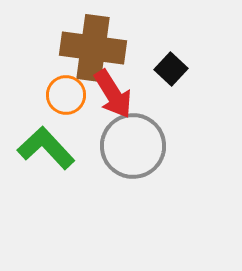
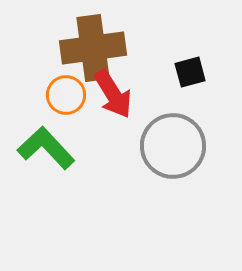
brown cross: rotated 16 degrees counterclockwise
black square: moved 19 px right, 3 px down; rotated 32 degrees clockwise
gray circle: moved 40 px right
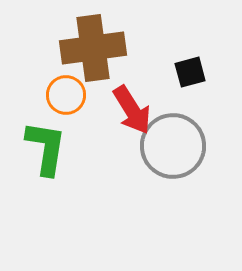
red arrow: moved 19 px right, 16 px down
green L-shape: rotated 52 degrees clockwise
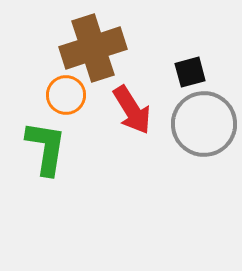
brown cross: rotated 10 degrees counterclockwise
gray circle: moved 31 px right, 22 px up
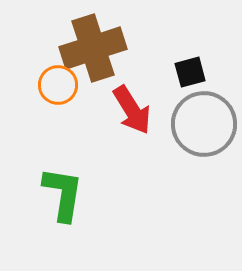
orange circle: moved 8 px left, 10 px up
green L-shape: moved 17 px right, 46 px down
